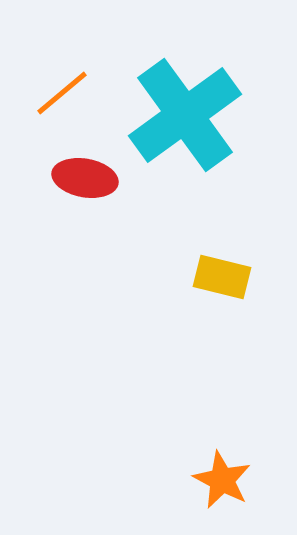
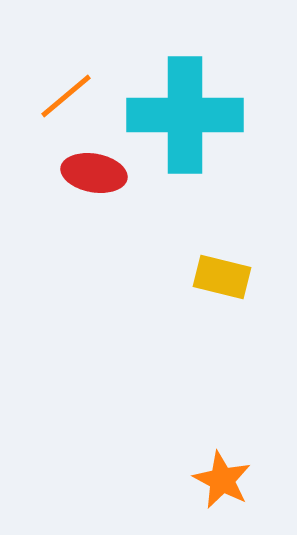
orange line: moved 4 px right, 3 px down
cyan cross: rotated 36 degrees clockwise
red ellipse: moved 9 px right, 5 px up
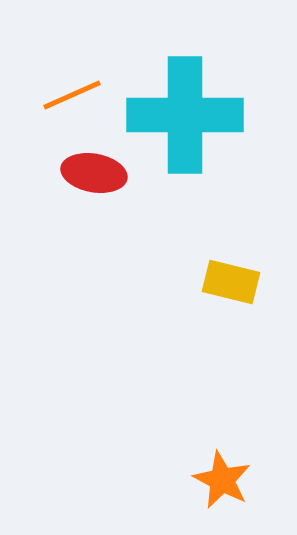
orange line: moved 6 px right, 1 px up; rotated 16 degrees clockwise
yellow rectangle: moved 9 px right, 5 px down
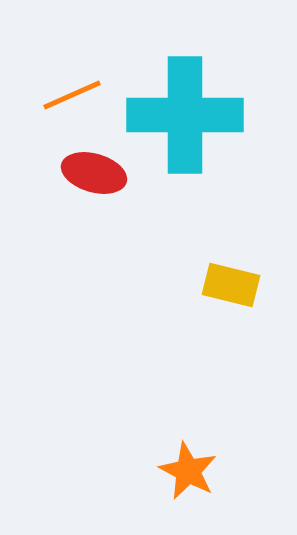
red ellipse: rotated 6 degrees clockwise
yellow rectangle: moved 3 px down
orange star: moved 34 px left, 9 px up
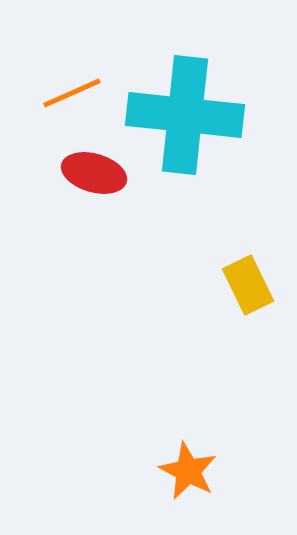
orange line: moved 2 px up
cyan cross: rotated 6 degrees clockwise
yellow rectangle: moved 17 px right; rotated 50 degrees clockwise
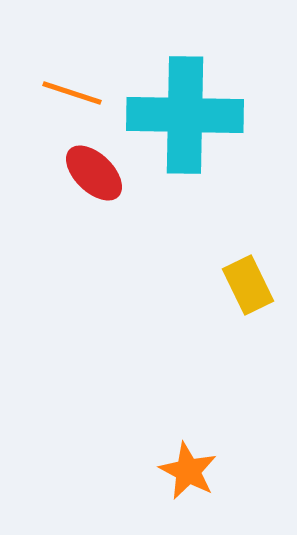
orange line: rotated 42 degrees clockwise
cyan cross: rotated 5 degrees counterclockwise
red ellipse: rotated 28 degrees clockwise
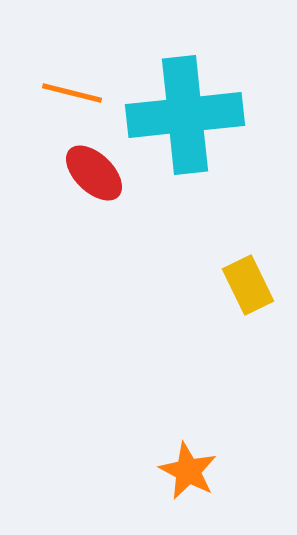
orange line: rotated 4 degrees counterclockwise
cyan cross: rotated 7 degrees counterclockwise
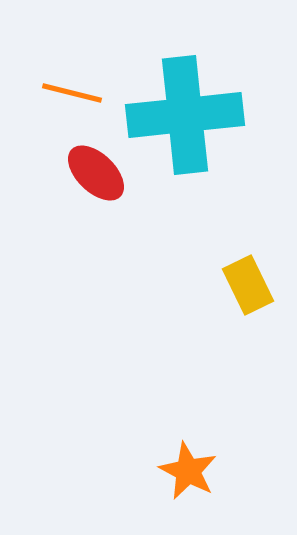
red ellipse: moved 2 px right
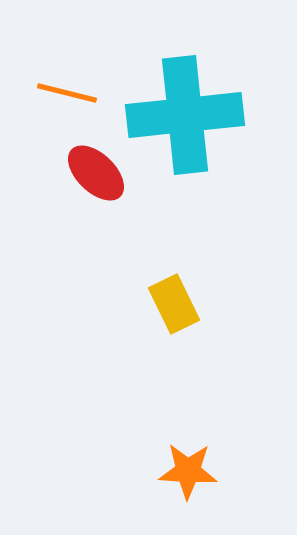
orange line: moved 5 px left
yellow rectangle: moved 74 px left, 19 px down
orange star: rotated 24 degrees counterclockwise
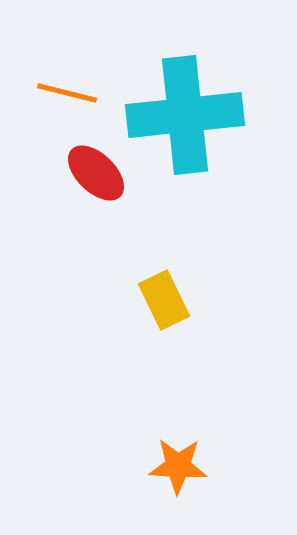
yellow rectangle: moved 10 px left, 4 px up
orange star: moved 10 px left, 5 px up
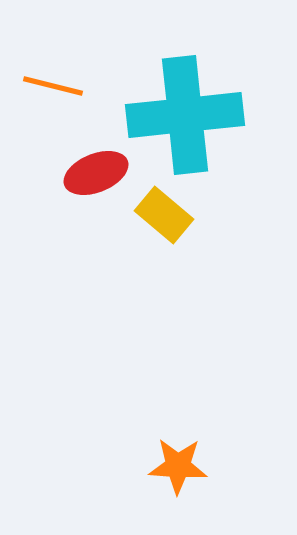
orange line: moved 14 px left, 7 px up
red ellipse: rotated 66 degrees counterclockwise
yellow rectangle: moved 85 px up; rotated 24 degrees counterclockwise
